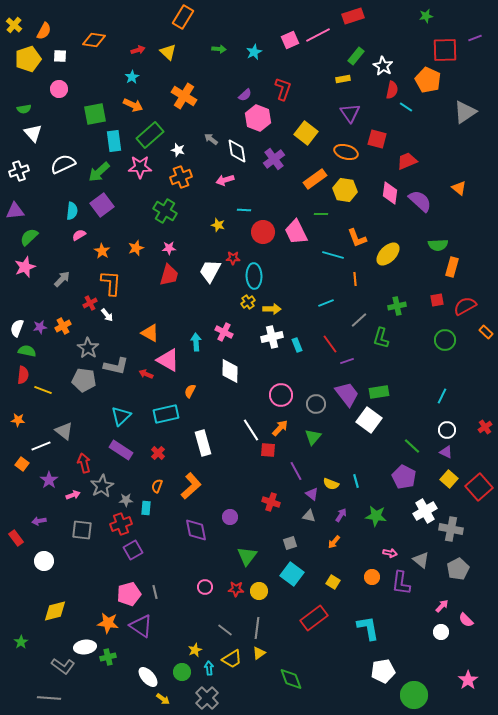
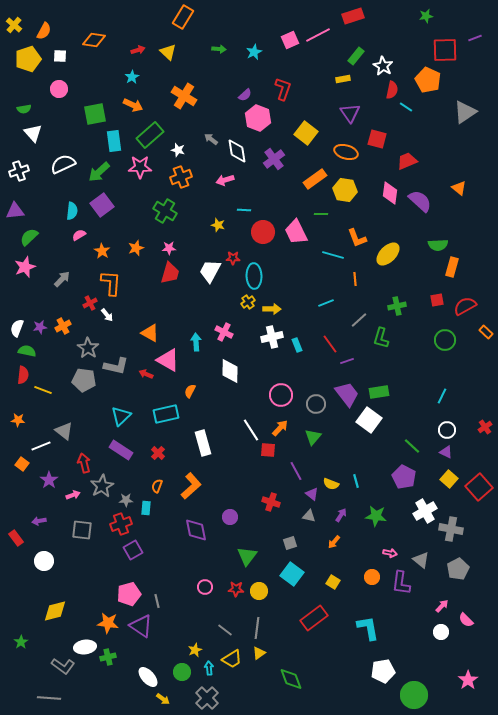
red trapezoid at (169, 275): moved 1 px right, 2 px up
gray line at (155, 592): moved 2 px right, 9 px down
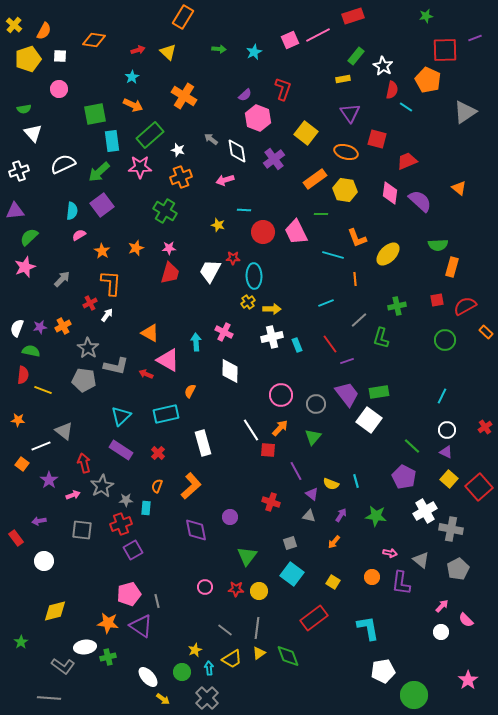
cyan rectangle at (114, 141): moved 2 px left
white arrow at (107, 315): rotated 104 degrees counterclockwise
green semicircle at (27, 351): moved 4 px right
green diamond at (291, 679): moved 3 px left, 23 px up
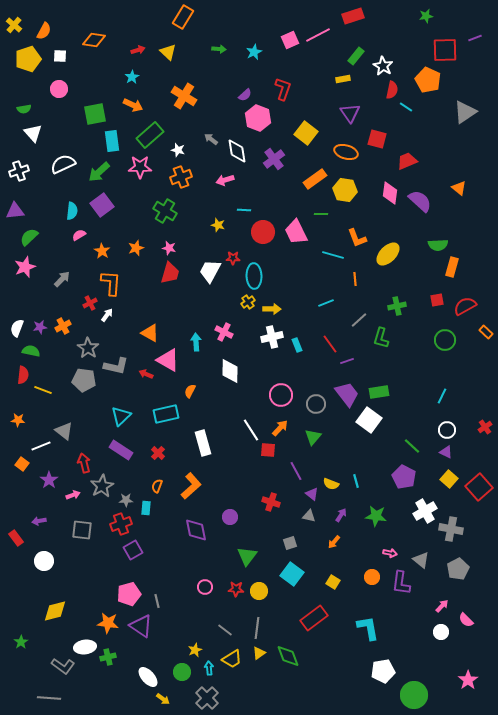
pink star at (169, 248): rotated 16 degrees clockwise
